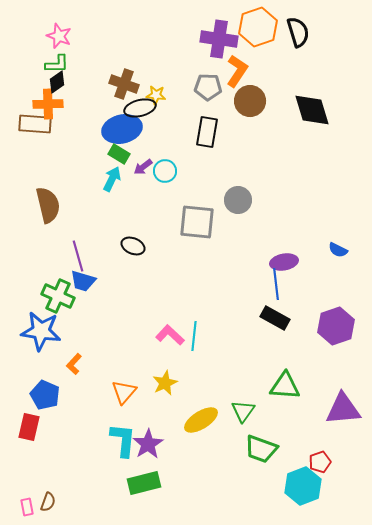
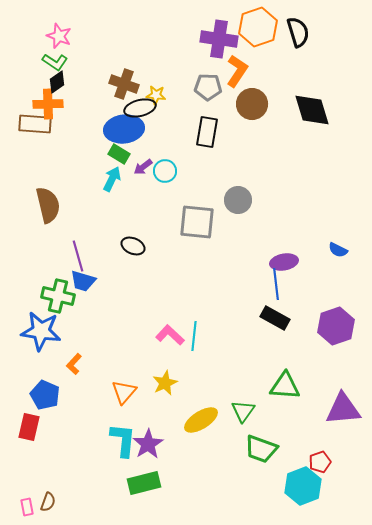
green L-shape at (57, 64): moved 2 px left, 2 px up; rotated 35 degrees clockwise
brown circle at (250, 101): moved 2 px right, 3 px down
blue ellipse at (122, 129): moved 2 px right; rotated 6 degrees clockwise
green cross at (58, 296): rotated 12 degrees counterclockwise
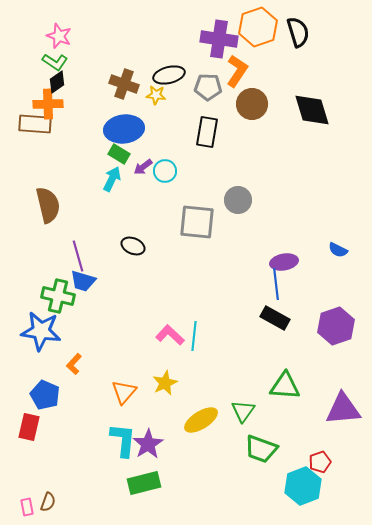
black ellipse at (140, 108): moved 29 px right, 33 px up
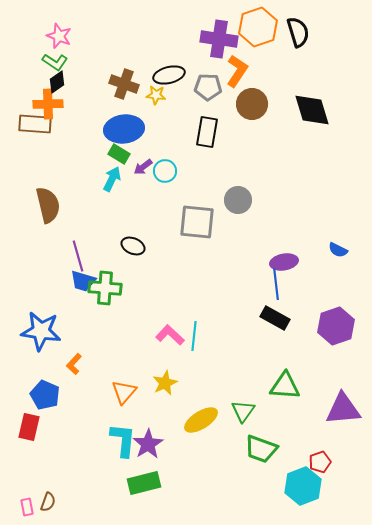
green cross at (58, 296): moved 47 px right, 8 px up; rotated 8 degrees counterclockwise
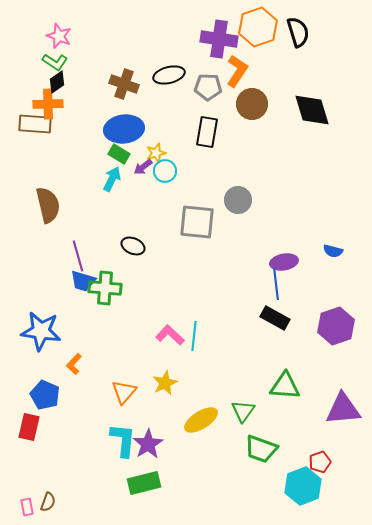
yellow star at (156, 95): moved 58 px down; rotated 24 degrees counterclockwise
blue semicircle at (338, 250): moved 5 px left, 1 px down; rotated 12 degrees counterclockwise
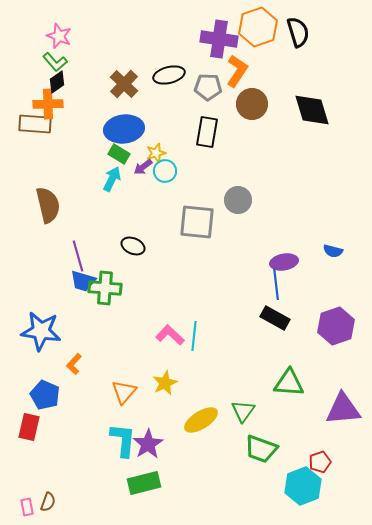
green L-shape at (55, 62): rotated 15 degrees clockwise
brown cross at (124, 84): rotated 24 degrees clockwise
green triangle at (285, 386): moved 4 px right, 3 px up
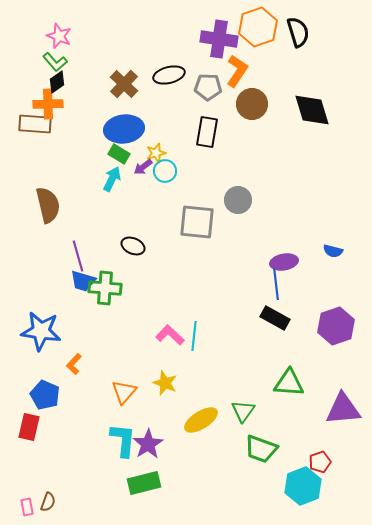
yellow star at (165, 383): rotated 25 degrees counterclockwise
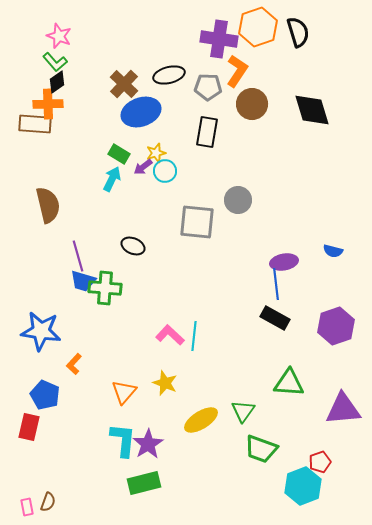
blue ellipse at (124, 129): moved 17 px right, 17 px up; rotated 12 degrees counterclockwise
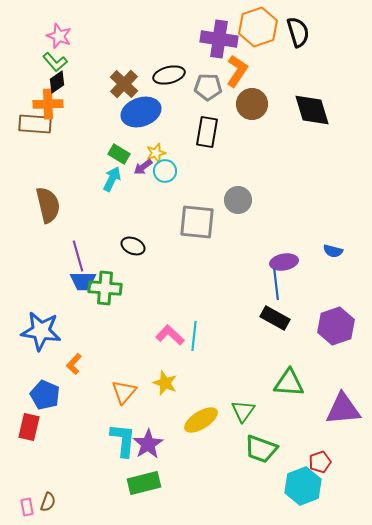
blue trapezoid at (83, 281): rotated 16 degrees counterclockwise
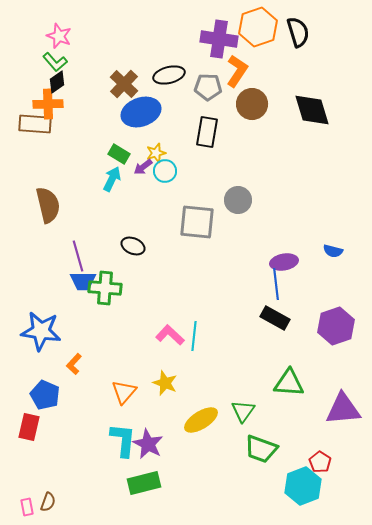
purple star at (148, 444): rotated 12 degrees counterclockwise
red pentagon at (320, 462): rotated 20 degrees counterclockwise
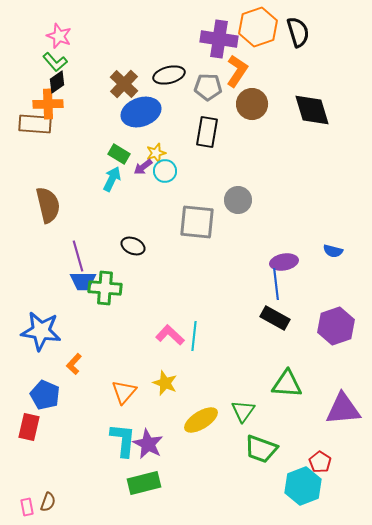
green triangle at (289, 383): moved 2 px left, 1 px down
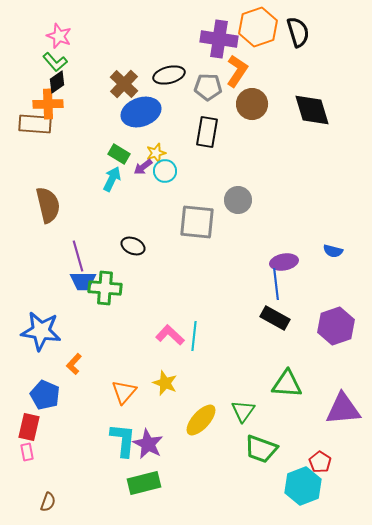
yellow ellipse at (201, 420): rotated 16 degrees counterclockwise
pink rectangle at (27, 507): moved 55 px up
